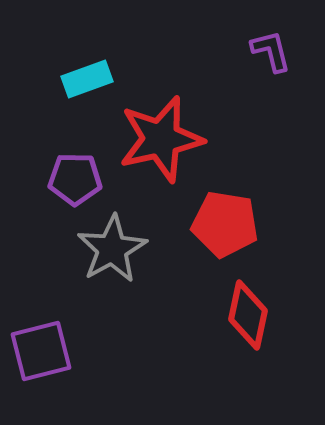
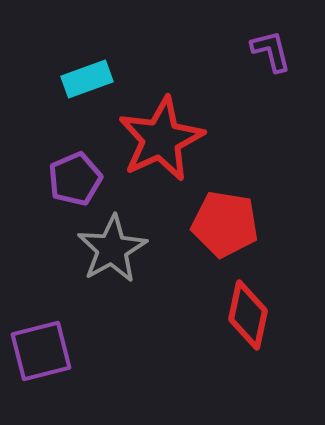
red star: rotated 12 degrees counterclockwise
purple pentagon: rotated 24 degrees counterclockwise
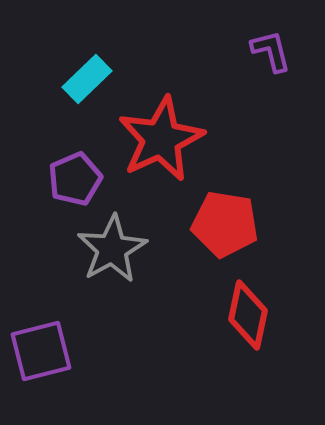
cyan rectangle: rotated 24 degrees counterclockwise
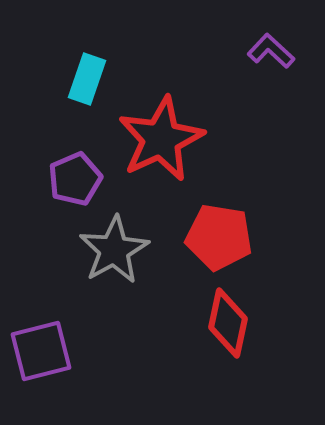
purple L-shape: rotated 33 degrees counterclockwise
cyan rectangle: rotated 27 degrees counterclockwise
red pentagon: moved 6 px left, 13 px down
gray star: moved 2 px right, 1 px down
red diamond: moved 20 px left, 8 px down
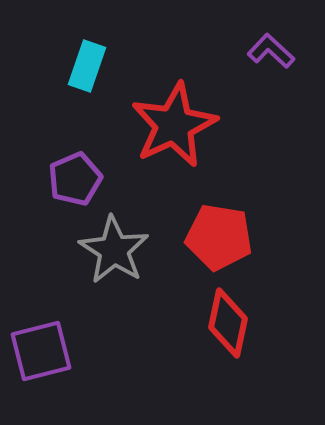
cyan rectangle: moved 13 px up
red star: moved 13 px right, 14 px up
gray star: rotated 10 degrees counterclockwise
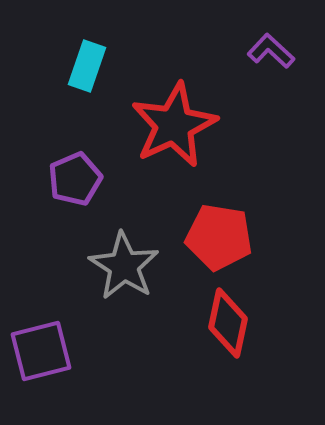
gray star: moved 10 px right, 16 px down
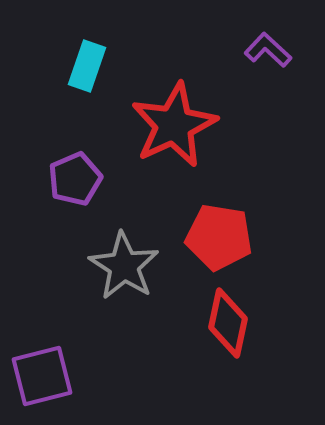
purple L-shape: moved 3 px left, 1 px up
purple square: moved 1 px right, 25 px down
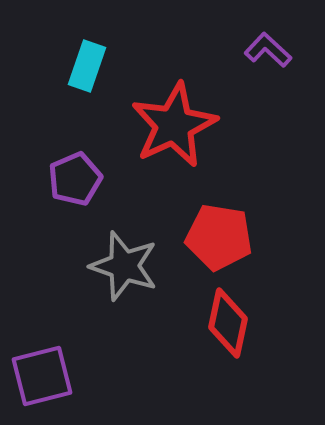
gray star: rotated 14 degrees counterclockwise
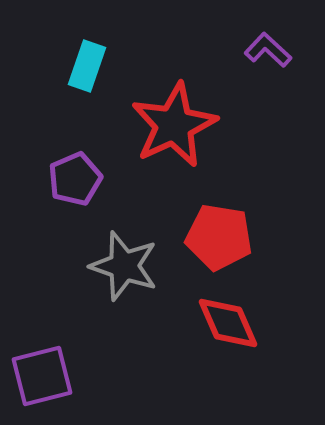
red diamond: rotated 36 degrees counterclockwise
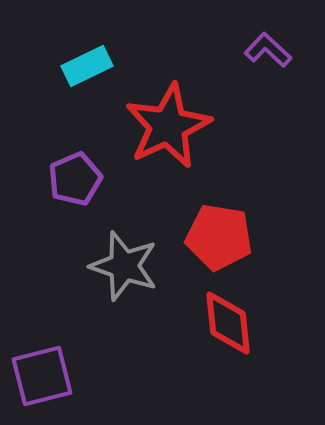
cyan rectangle: rotated 45 degrees clockwise
red star: moved 6 px left, 1 px down
red diamond: rotated 18 degrees clockwise
